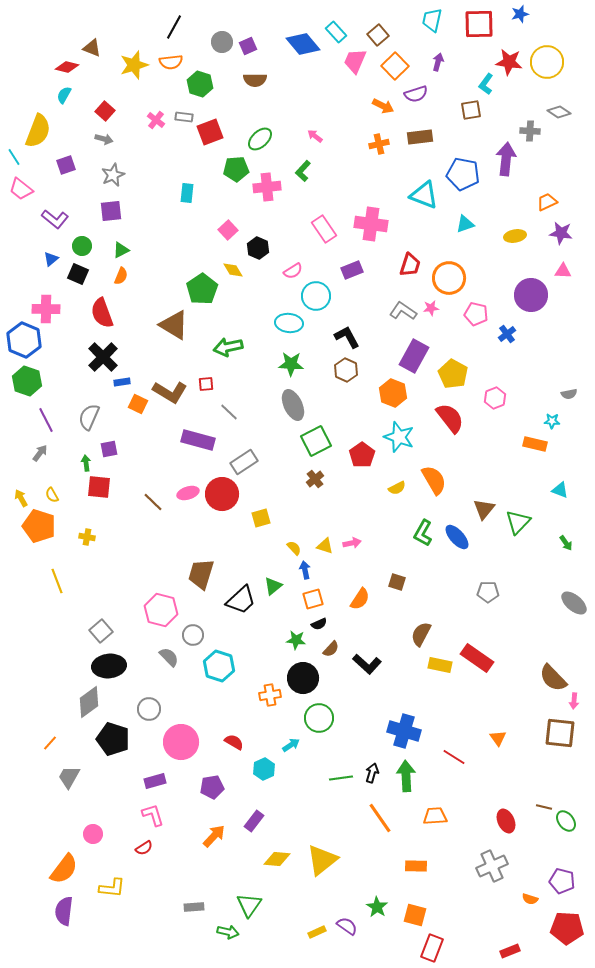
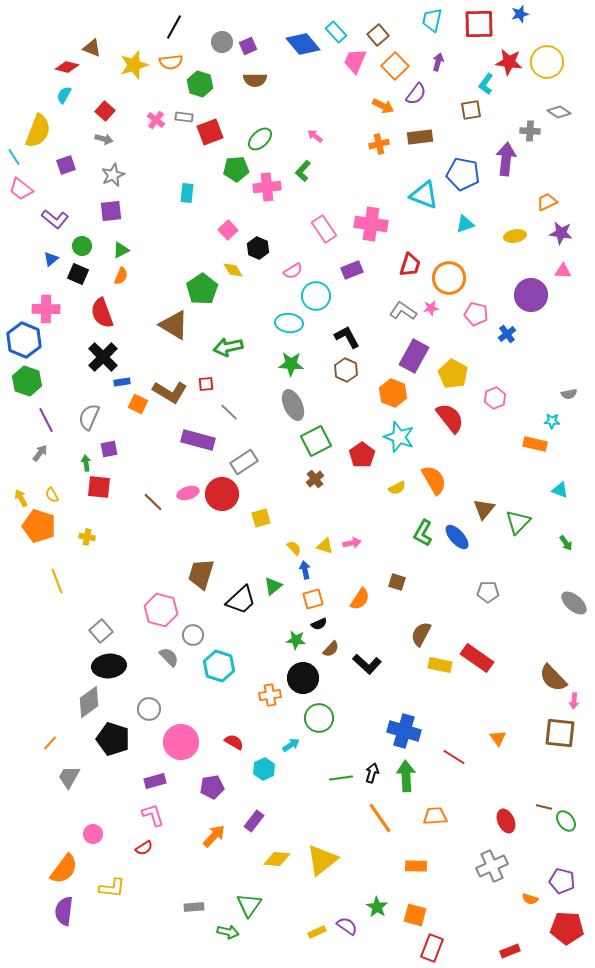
purple semicircle at (416, 94): rotated 35 degrees counterclockwise
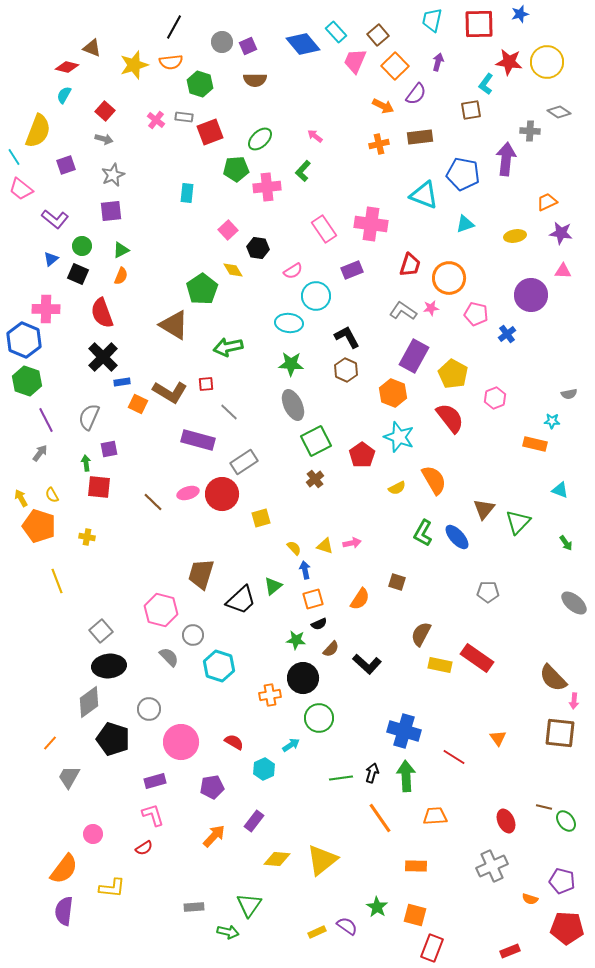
black hexagon at (258, 248): rotated 15 degrees counterclockwise
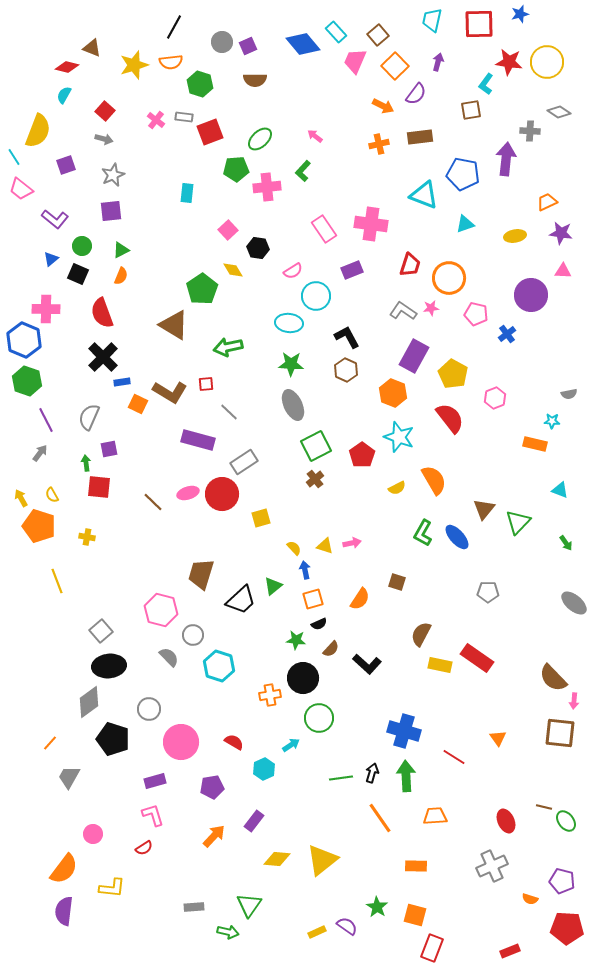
green square at (316, 441): moved 5 px down
